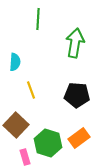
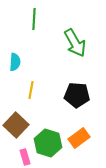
green line: moved 4 px left
green arrow: rotated 140 degrees clockwise
yellow line: rotated 30 degrees clockwise
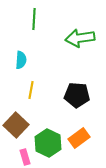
green arrow: moved 5 px right, 5 px up; rotated 112 degrees clockwise
cyan semicircle: moved 6 px right, 2 px up
green hexagon: rotated 8 degrees clockwise
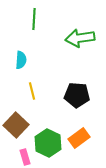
yellow line: moved 1 px right, 1 px down; rotated 24 degrees counterclockwise
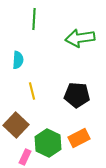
cyan semicircle: moved 3 px left
orange rectangle: rotated 10 degrees clockwise
pink rectangle: rotated 42 degrees clockwise
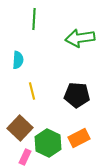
brown square: moved 4 px right, 3 px down
